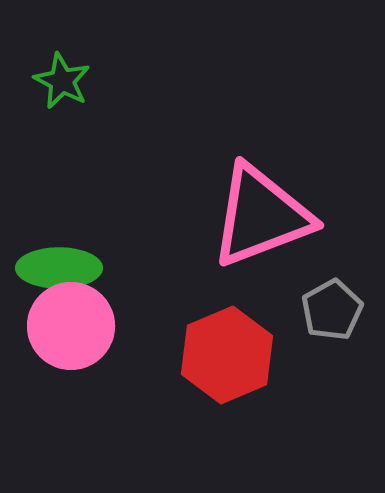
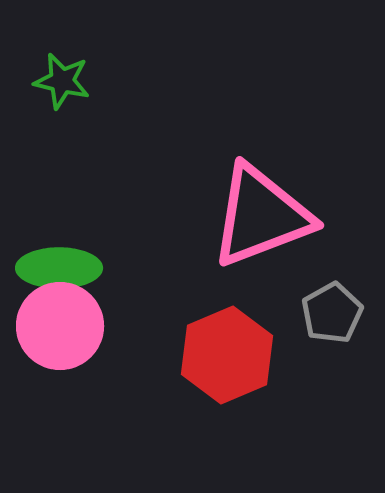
green star: rotated 14 degrees counterclockwise
gray pentagon: moved 3 px down
pink circle: moved 11 px left
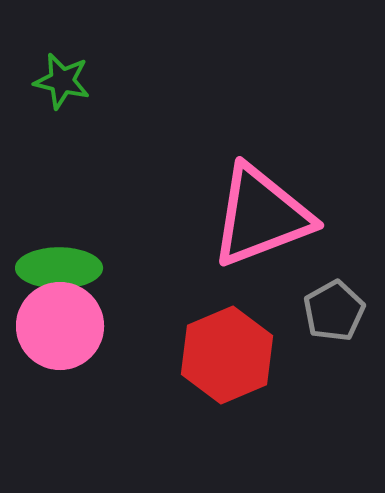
gray pentagon: moved 2 px right, 2 px up
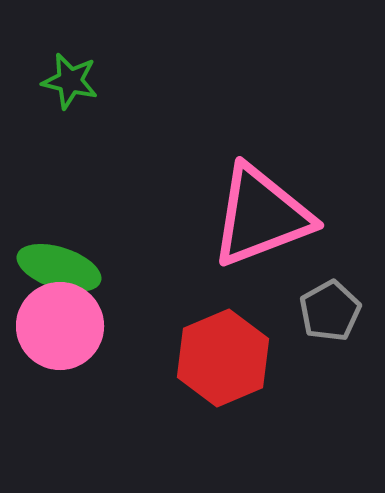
green star: moved 8 px right
green ellipse: rotated 18 degrees clockwise
gray pentagon: moved 4 px left
red hexagon: moved 4 px left, 3 px down
